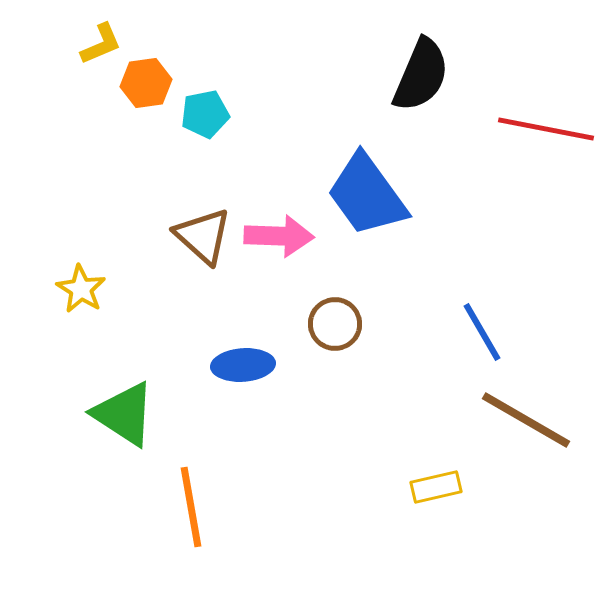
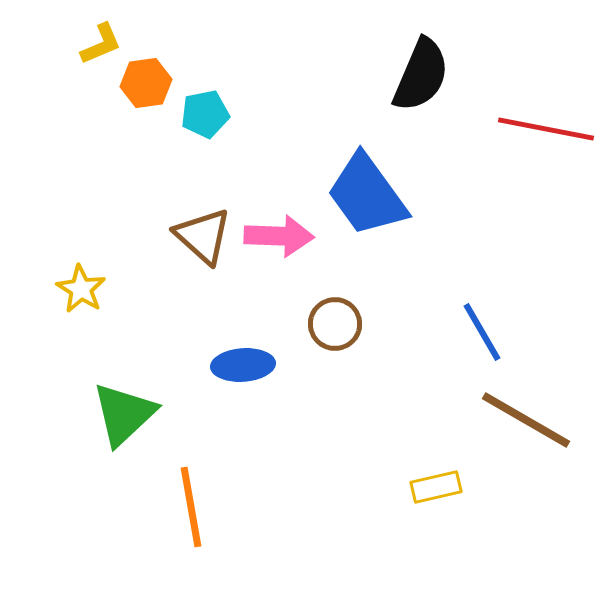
green triangle: rotated 44 degrees clockwise
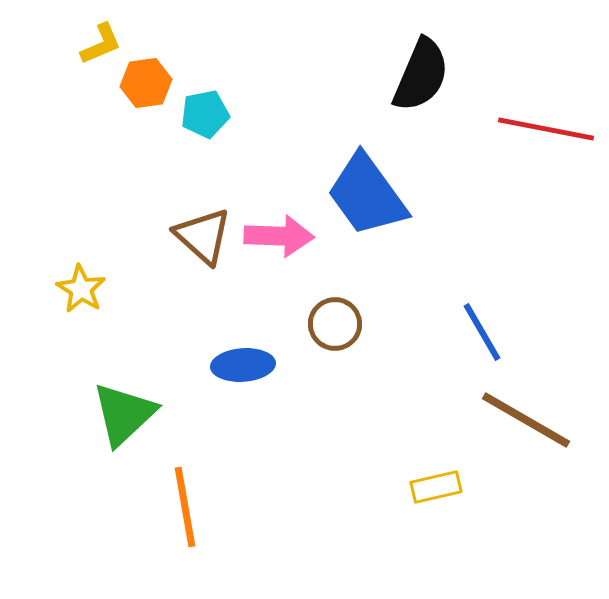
orange line: moved 6 px left
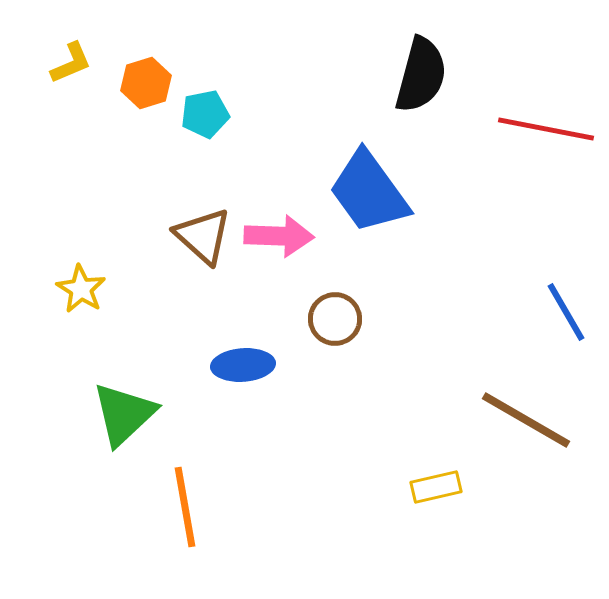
yellow L-shape: moved 30 px left, 19 px down
black semicircle: rotated 8 degrees counterclockwise
orange hexagon: rotated 9 degrees counterclockwise
blue trapezoid: moved 2 px right, 3 px up
brown circle: moved 5 px up
blue line: moved 84 px right, 20 px up
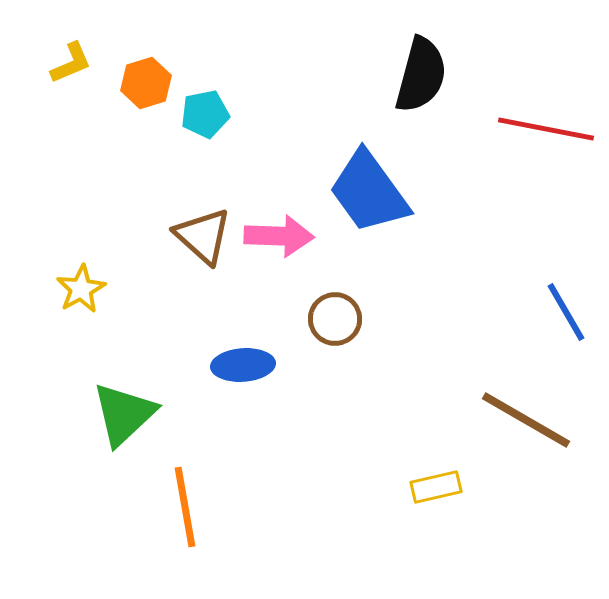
yellow star: rotated 12 degrees clockwise
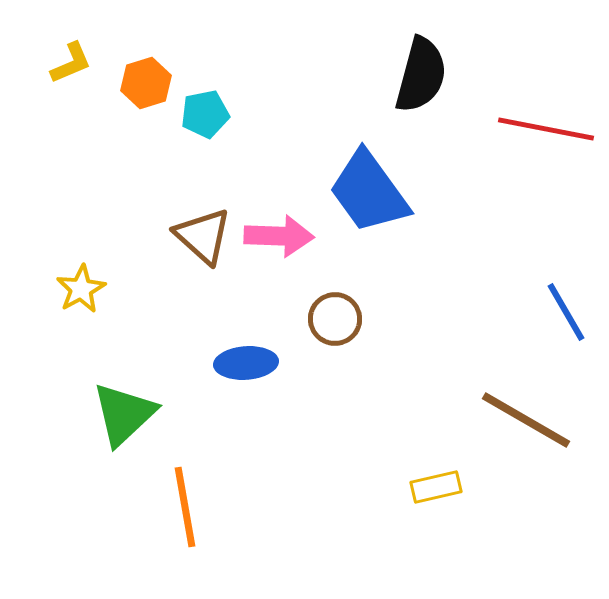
blue ellipse: moved 3 px right, 2 px up
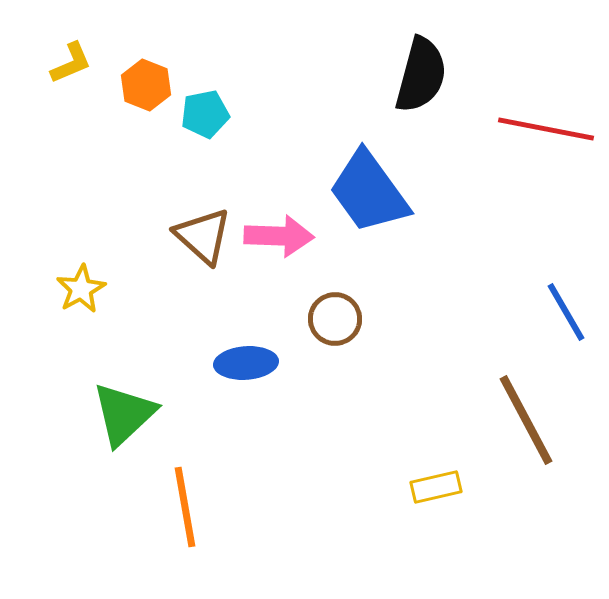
orange hexagon: moved 2 px down; rotated 21 degrees counterclockwise
brown line: rotated 32 degrees clockwise
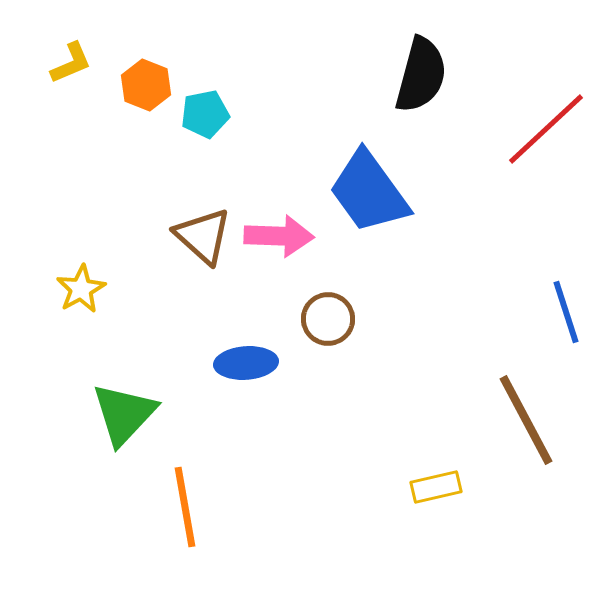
red line: rotated 54 degrees counterclockwise
blue line: rotated 12 degrees clockwise
brown circle: moved 7 px left
green triangle: rotated 4 degrees counterclockwise
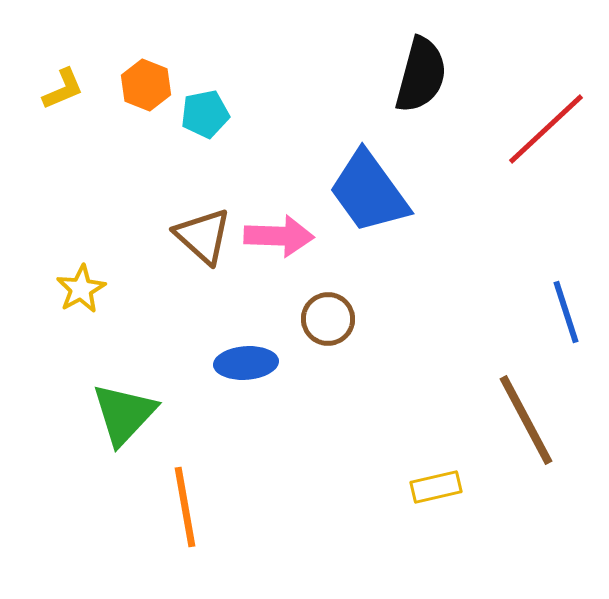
yellow L-shape: moved 8 px left, 26 px down
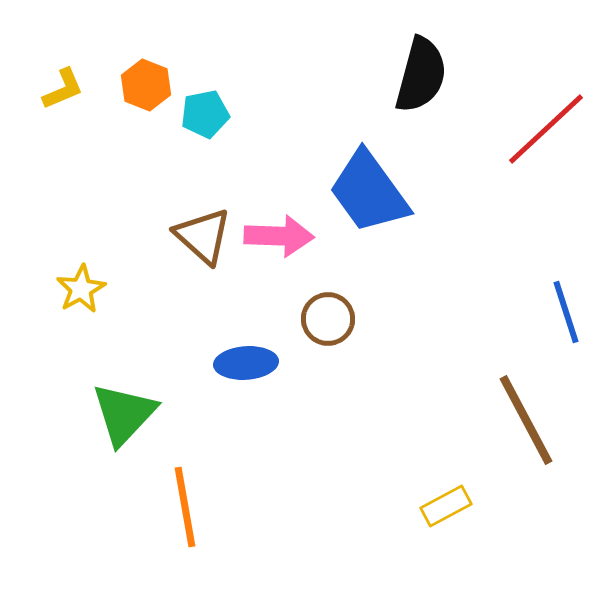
yellow rectangle: moved 10 px right, 19 px down; rotated 15 degrees counterclockwise
